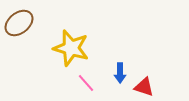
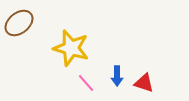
blue arrow: moved 3 px left, 3 px down
red triangle: moved 4 px up
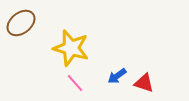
brown ellipse: moved 2 px right
blue arrow: rotated 54 degrees clockwise
pink line: moved 11 px left
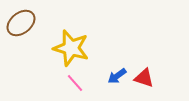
red triangle: moved 5 px up
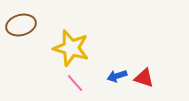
brown ellipse: moved 2 px down; rotated 24 degrees clockwise
blue arrow: rotated 18 degrees clockwise
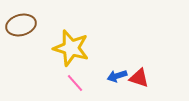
red triangle: moved 5 px left
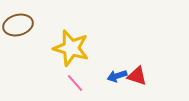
brown ellipse: moved 3 px left
red triangle: moved 2 px left, 2 px up
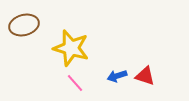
brown ellipse: moved 6 px right
red triangle: moved 8 px right
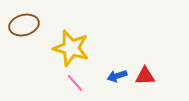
red triangle: rotated 20 degrees counterclockwise
